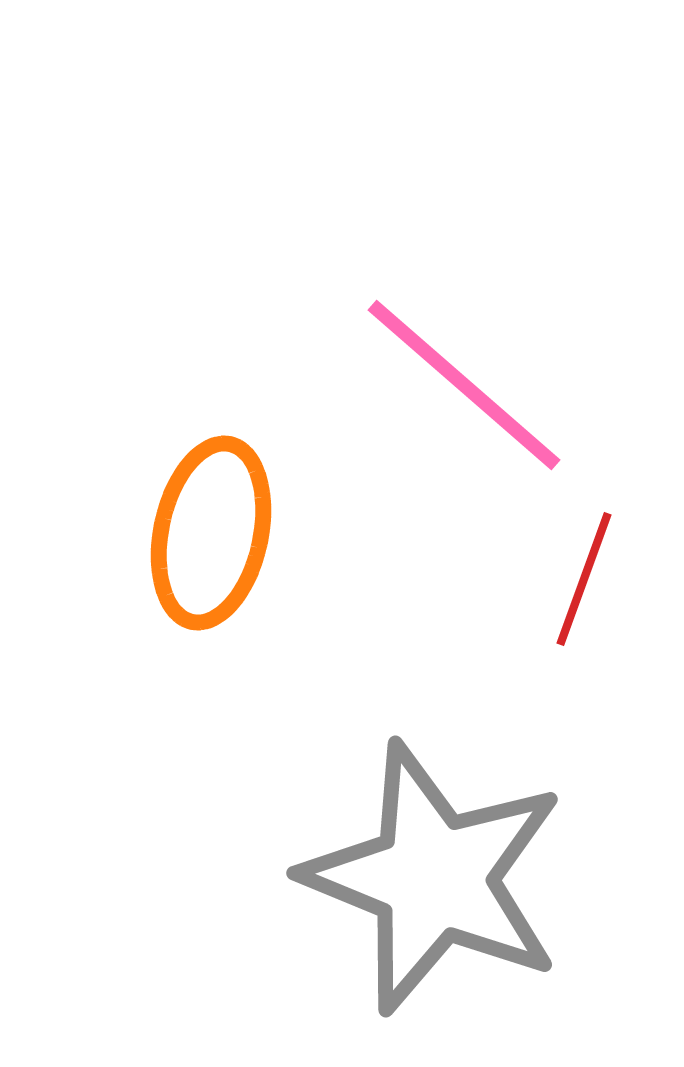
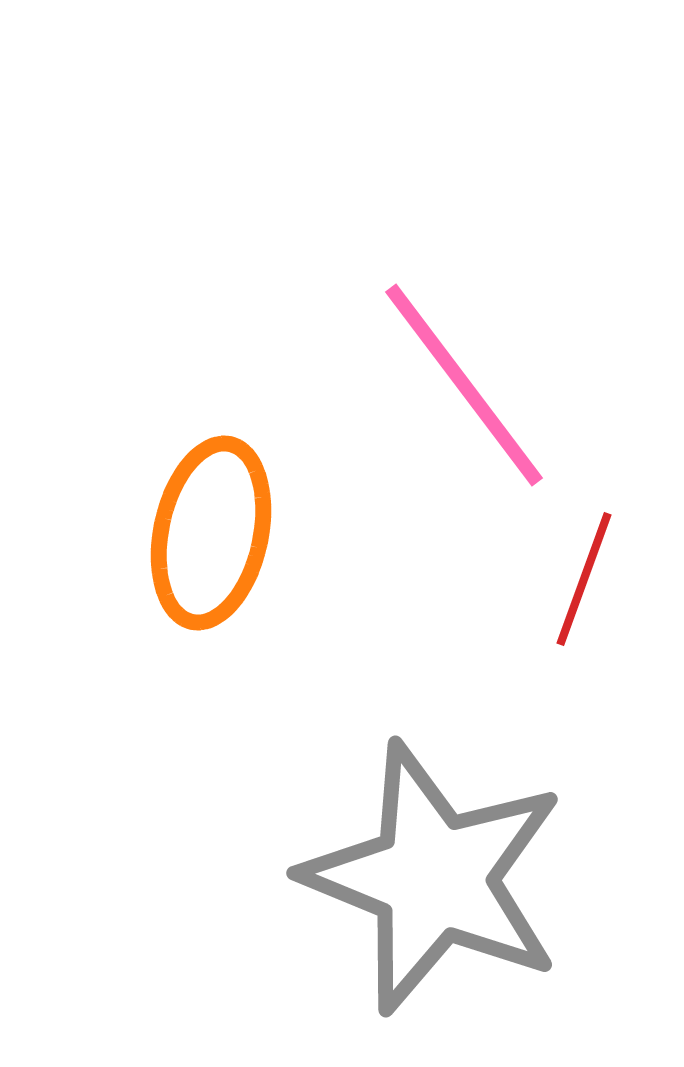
pink line: rotated 12 degrees clockwise
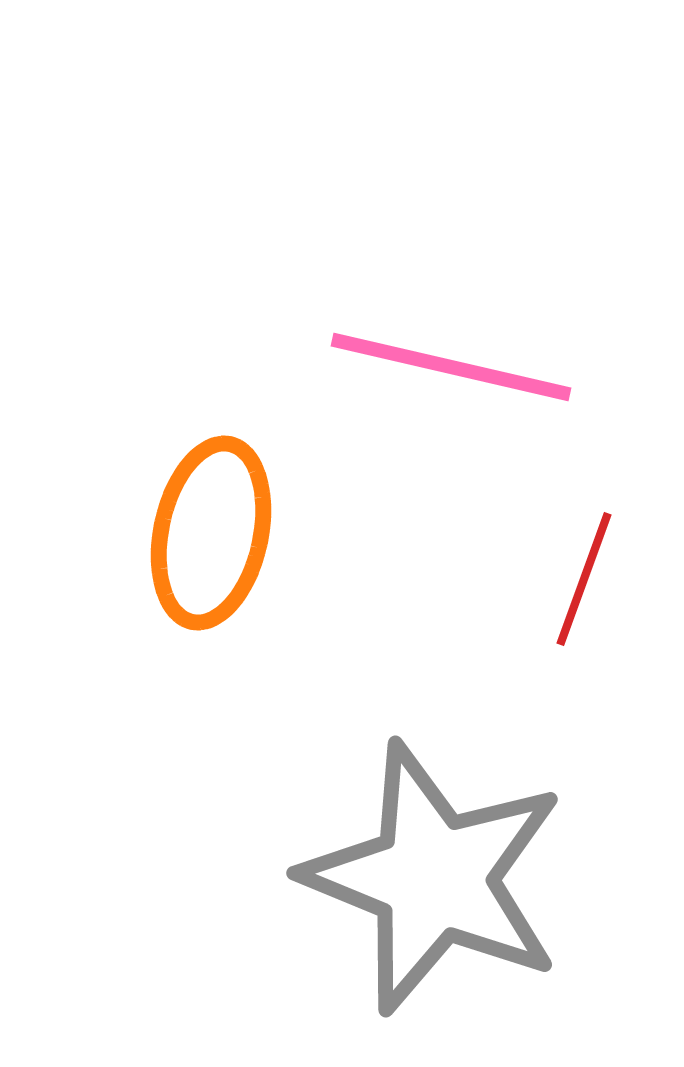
pink line: moved 13 px left, 18 px up; rotated 40 degrees counterclockwise
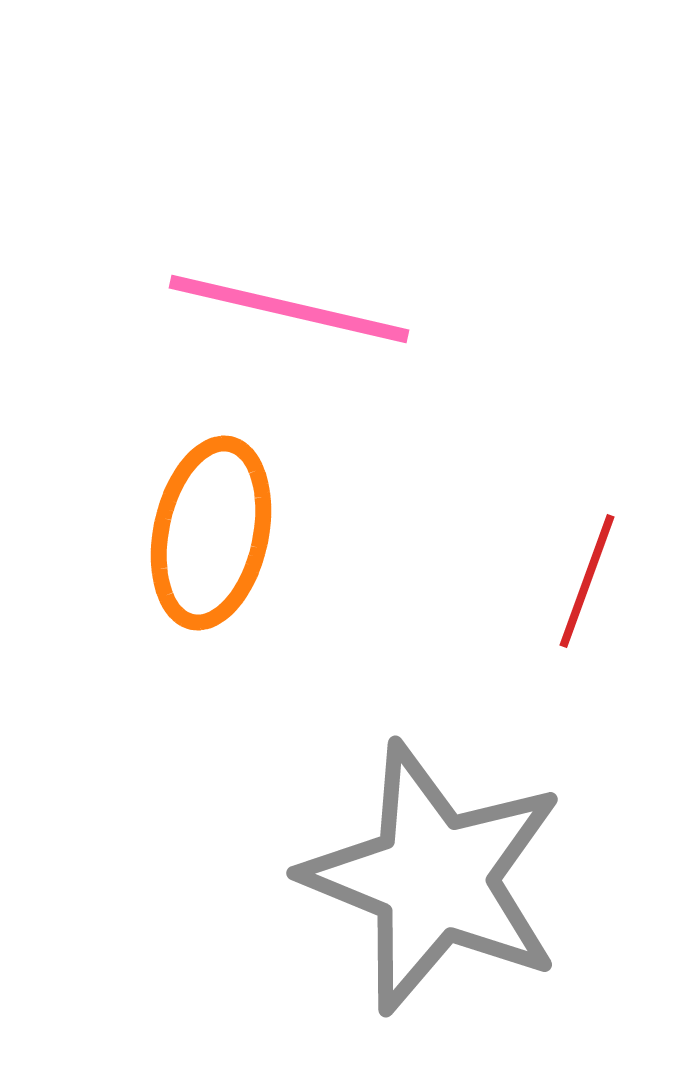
pink line: moved 162 px left, 58 px up
red line: moved 3 px right, 2 px down
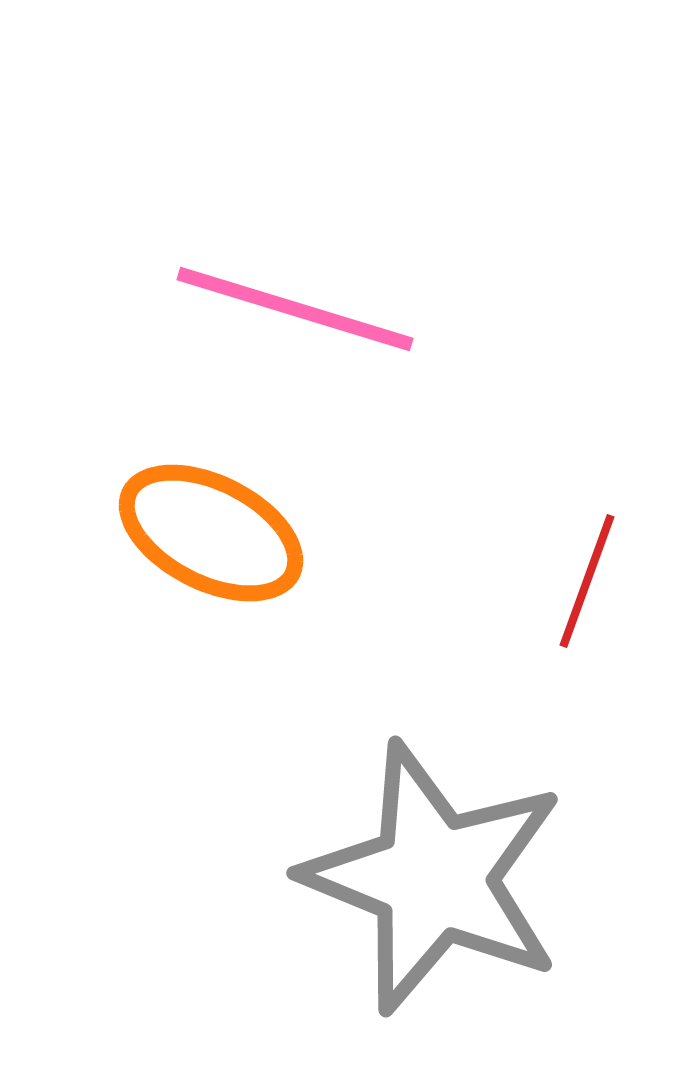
pink line: moved 6 px right; rotated 4 degrees clockwise
orange ellipse: rotated 75 degrees counterclockwise
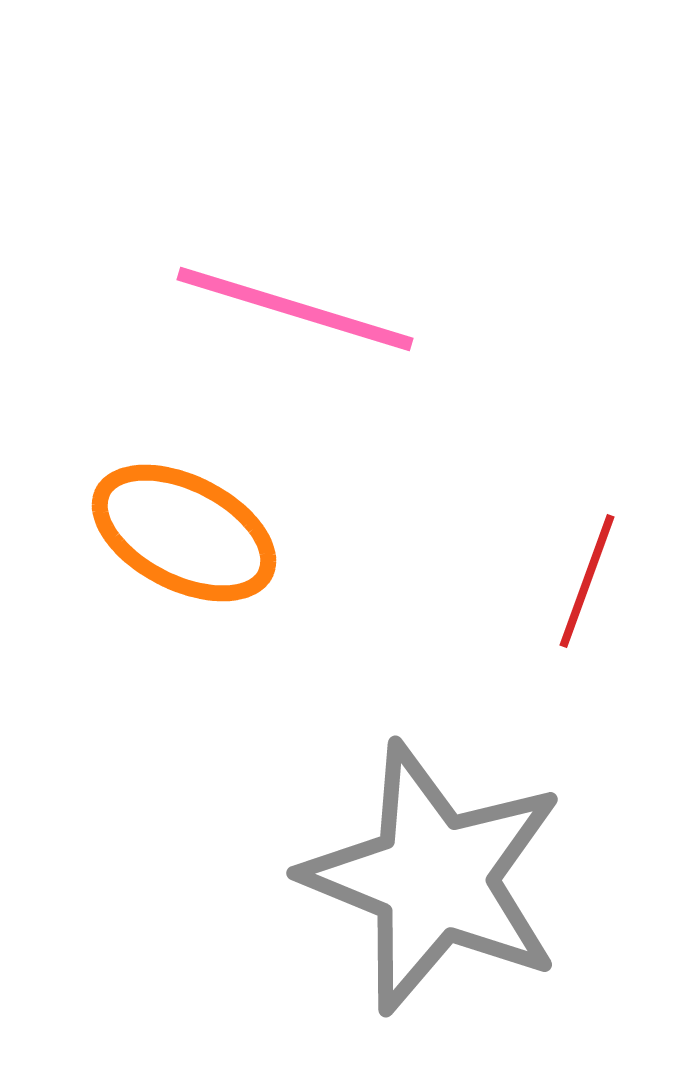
orange ellipse: moved 27 px left
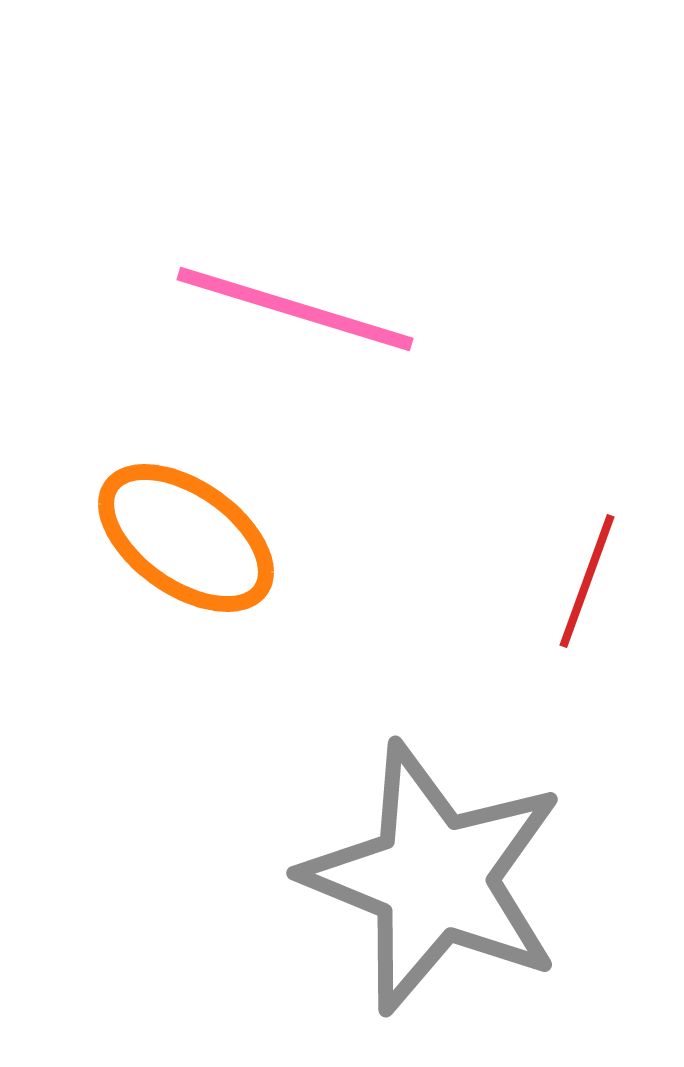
orange ellipse: moved 2 px right, 5 px down; rotated 8 degrees clockwise
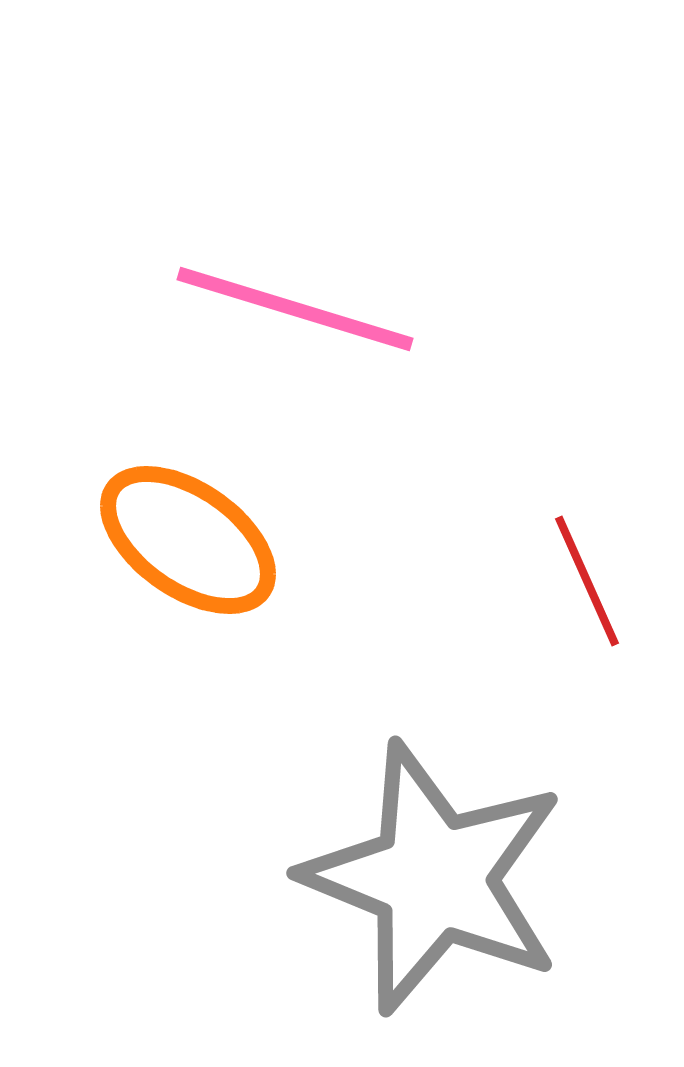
orange ellipse: moved 2 px right, 2 px down
red line: rotated 44 degrees counterclockwise
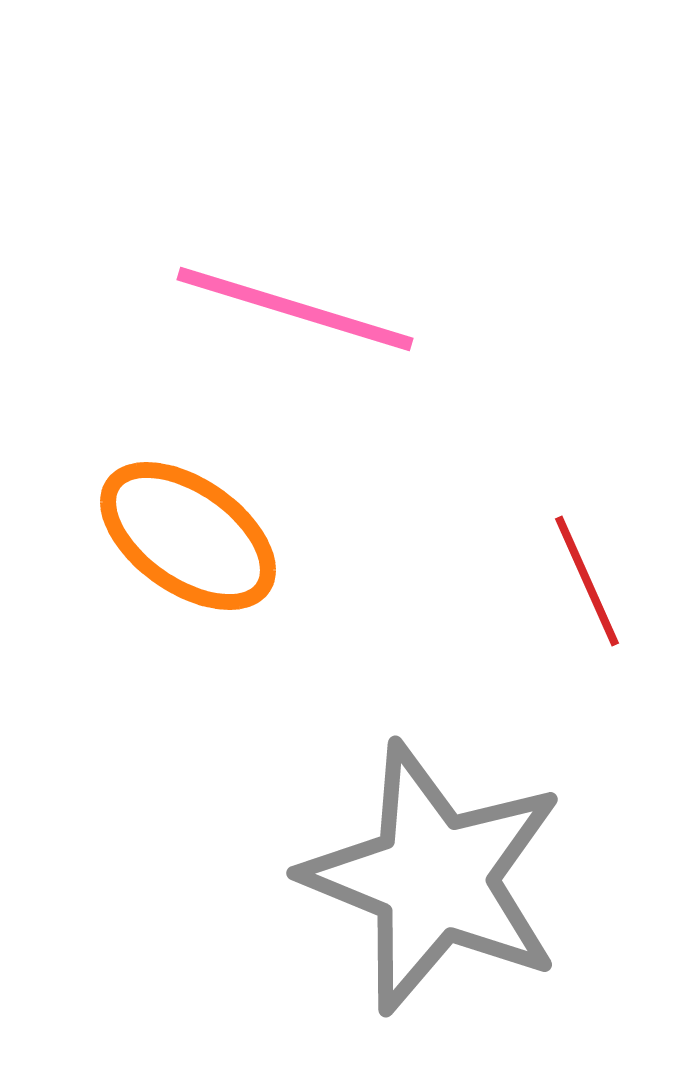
orange ellipse: moved 4 px up
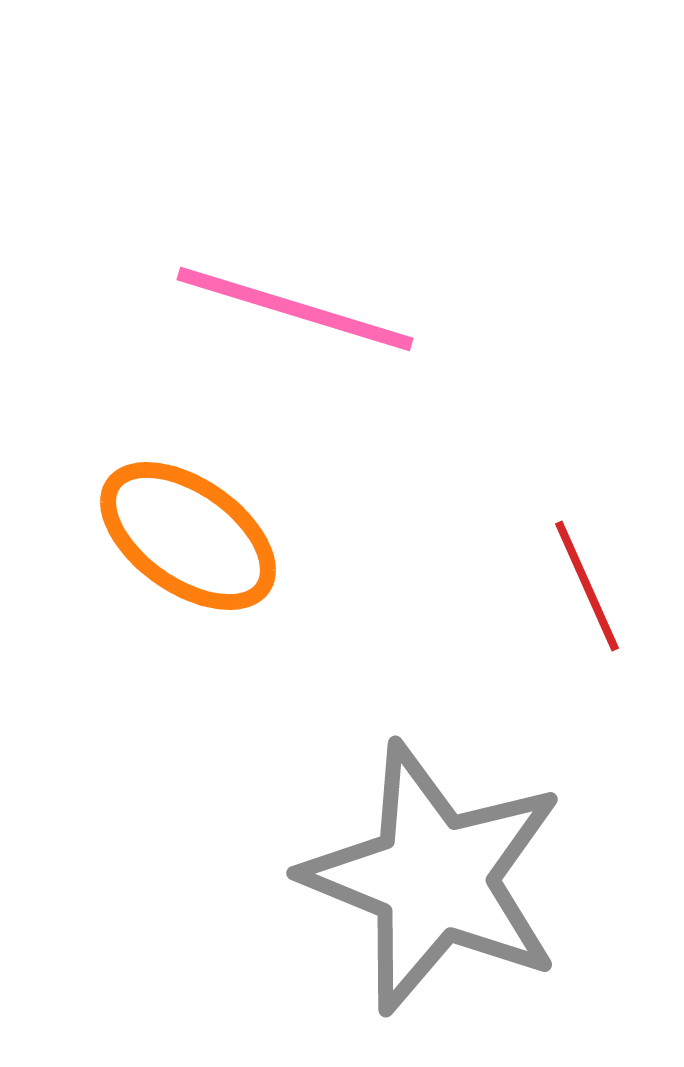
red line: moved 5 px down
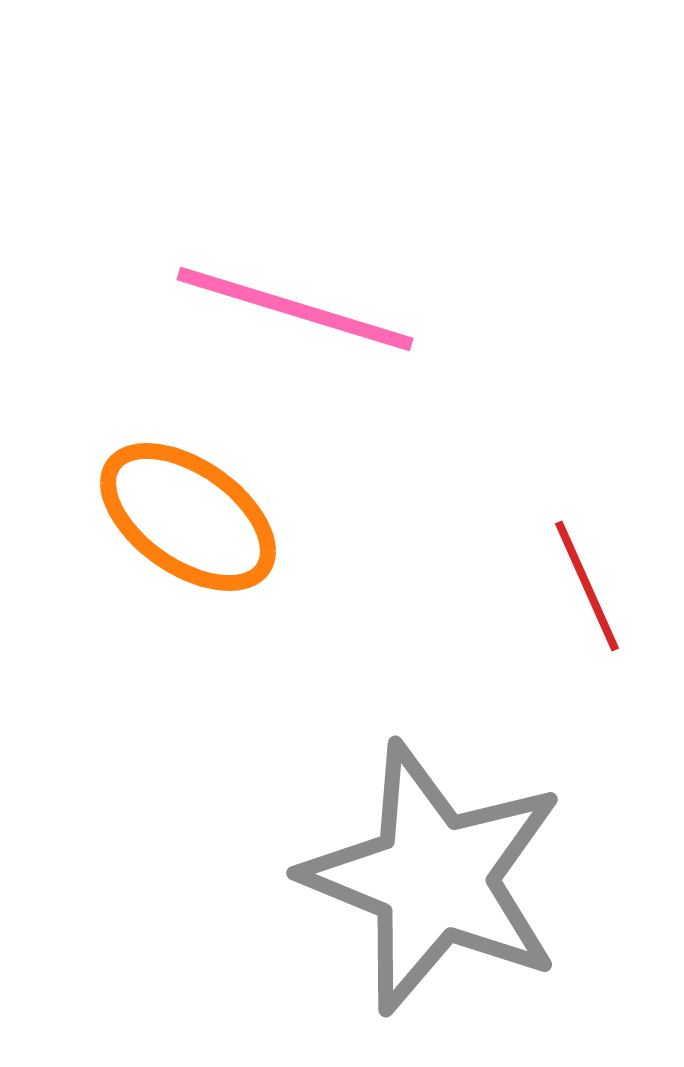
orange ellipse: moved 19 px up
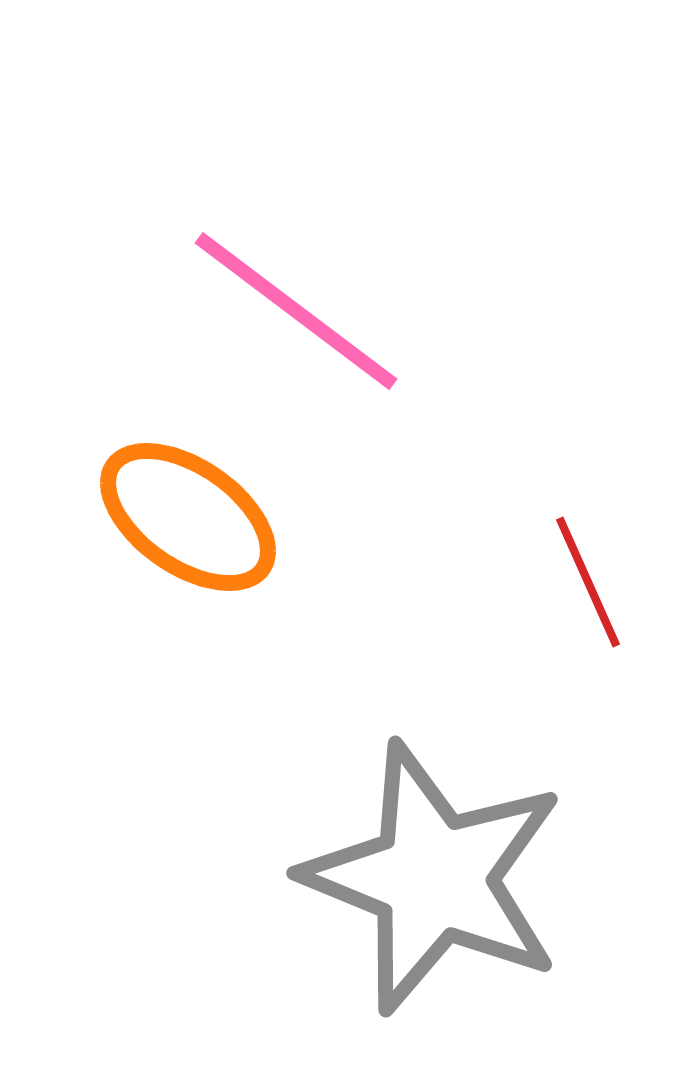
pink line: moved 1 px right, 2 px down; rotated 20 degrees clockwise
red line: moved 1 px right, 4 px up
